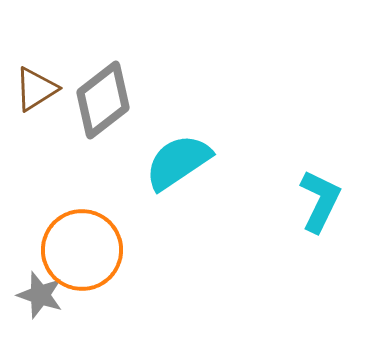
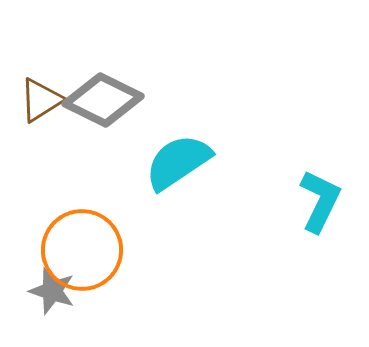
brown triangle: moved 5 px right, 11 px down
gray diamond: rotated 64 degrees clockwise
gray star: moved 12 px right, 4 px up
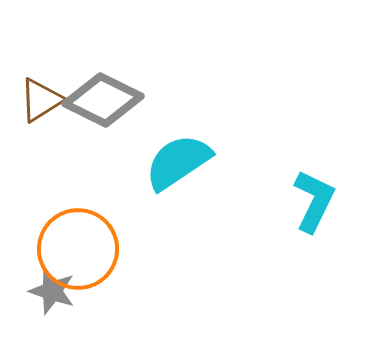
cyan L-shape: moved 6 px left
orange circle: moved 4 px left, 1 px up
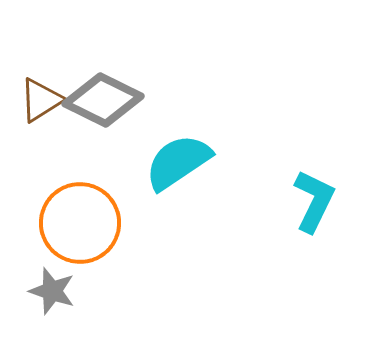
orange circle: moved 2 px right, 26 px up
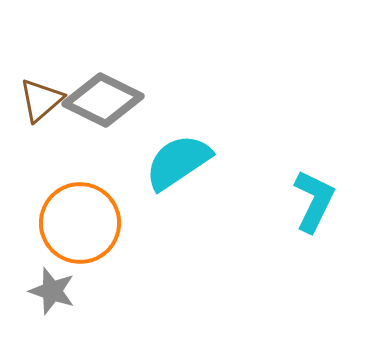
brown triangle: rotated 9 degrees counterclockwise
